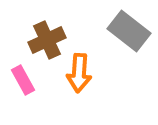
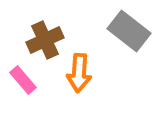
brown cross: moved 2 px left
pink rectangle: rotated 12 degrees counterclockwise
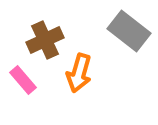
orange arrow: rotated 12 degrees clockwise
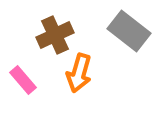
brown cross: moved 10 px right, 5 px up
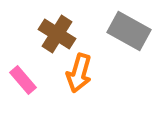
gray rectangle: rotated 9 degrees counterclockwise
brown cross: moved 2 px right, 1 px up; rotated 33 degrees counterclockwise
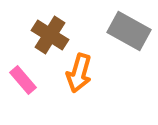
brown cross: moved 7 px left, 1 px down
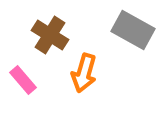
gray rectangle: moved 4 px right, 1 px up
orange arrow: moved 5 px right
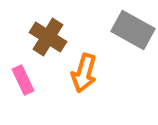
brown cross: moved 2 px left, 2 px down
pink rectangle: rotated 16 degrees clockwise
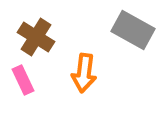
brown cross: moved 12 px left
orange arrow: rotated 9 degrees counterclockwise
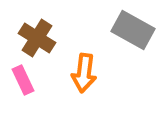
brown cross: moved 1 px right, 1 px down
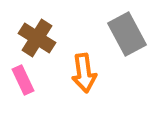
gray rectangle: moved 6 px left, 4 px down; rotated 33 degrees clockwise
orange arrow: rotated 15 degrees counterclockwise
